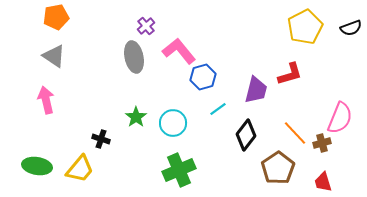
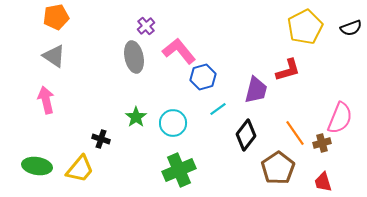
red L-shape: moved 2 px left, 4 px up
orange line: rotated 8 degrees clockwise
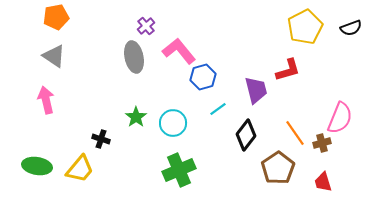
purple trapezoid: rotated 28 degrees counterclockwise
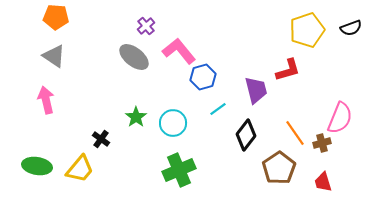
orange pentagon: rotated 15 degrees clockwise
yellow pentagon: moved 2 px right, 3 px down; rotated 8 degrees clockwise
gray ellipse: rotated 40 degrees counterclockwise
black cross: rotated 18 degrees clockwise
brown pentagon: moved 1 px right
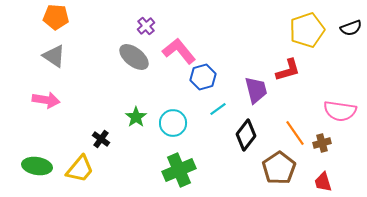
pink arrow: rotated 112 degrees clockwise
pink semicircle: moved 7 px up; rotated 76 degrees clockwise
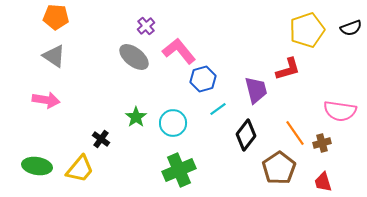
red L-shape: moved 1 px up
blue hexagon: moved 2 px down
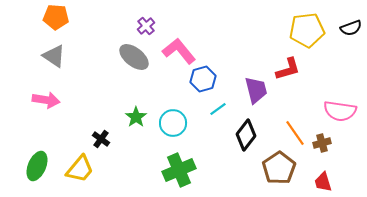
yellow pentagon: rotated 12 degrees clockwise
green ellipse: rotated 76 degrees counterclockwise
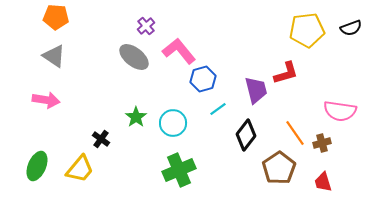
red L-shape: moved 2 px left, 4 px down
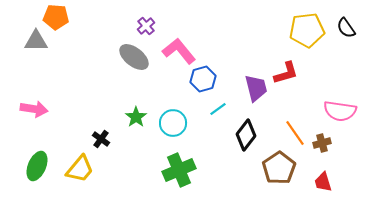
black semicircle: moved 5 px left; rotated 75 degrees clockwise
gray triangle: moved 18 px left, 15 px up; rotated 35 degrees counterclockwise
purple trapezoid: moved 2 px up
pink arrow: moved 12 px left, 9 px down
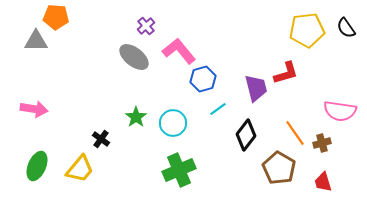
brown pentagon: rotated 8 degrees counterclockwise
